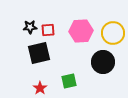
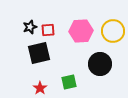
black star: rotated 16 degrees counterclockwise
yellow circle: moved 2 px up
black circle: moved 3 px left, 2 px down
green square: moved 1 px down
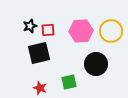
black star: moved 1 px up
yellow circle: moved 2 px left
black circle: moved 4 px left
red star: rotated 16 degrees counterclockwise
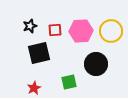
red square: moved 7 px right
red star: moved 6 px left; rotated 24 degrees clockwise
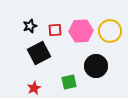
yellow circle: moved 1 px left
black square: rotated 15 degrees counterclockwise
black circle: moved 2 px down
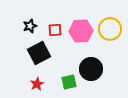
yellow circle: moved 2 px up
black circle: moved 5 px left, 3 px down
red star: moved 3 px right, 4 px up
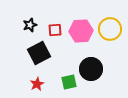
black star: moved 1 px up
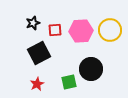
black star: moved 3 px right, 2 px up
yellow circle: moved 1 px down
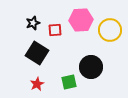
pink hexagon: moved 11 px up
black square: moved 2 px left; rotated 30 degrees counterclockwise
black circle: moved 2 px up
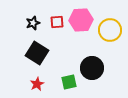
red square: moved 2 px right, 8 px up
black circle: moved 1 px right, 1 px down
